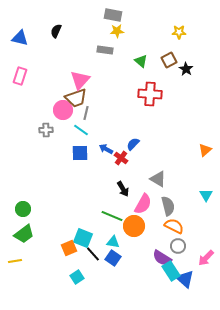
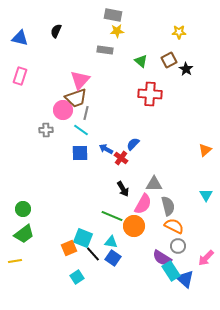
gray triangle at (158, 179): moved 4 px left, 5 px down; rotated 30 degrees counterclockwise
cyan triangle at (113, 242): moved 2 px left
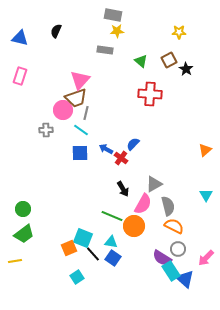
gray triangle at (154, 184): rotated 30 degrees counterclockwise
gray circle at (178, 246): moved 3 px down
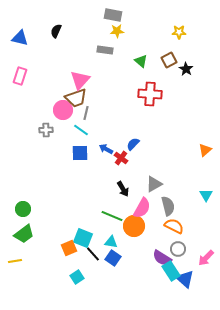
pink semicircle at (143, 204): moved 1 px left, 4 px down
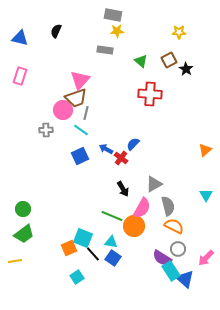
blue square at (80, 153): moved 3 px down; rotated 24 degrees counterclockwise
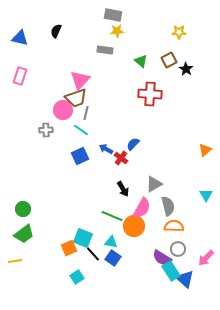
orange semicircle at (174, 226): rotated 24 degrees counterclockwise
